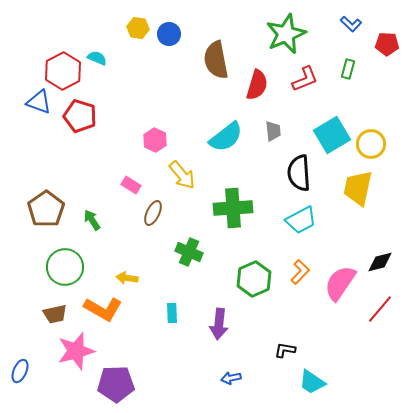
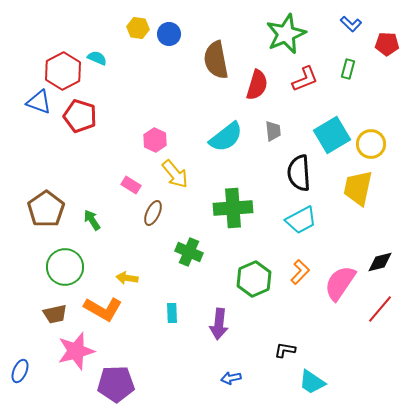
yellow arrow at (182, 175): moved 7 px left, 1 px up
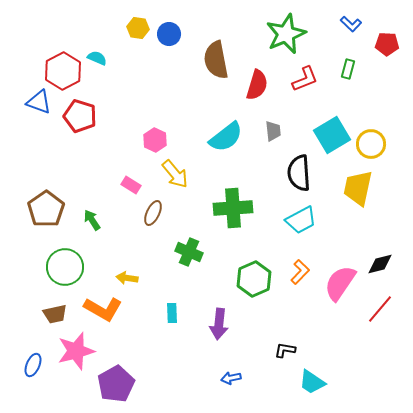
black diamond at (380, 262): moved 2 px down
blue ellipse at (20, 371): moved 13 px right, 6 px up
purple pentagon at (116, 384): rotated 27 degrees counterclockwise
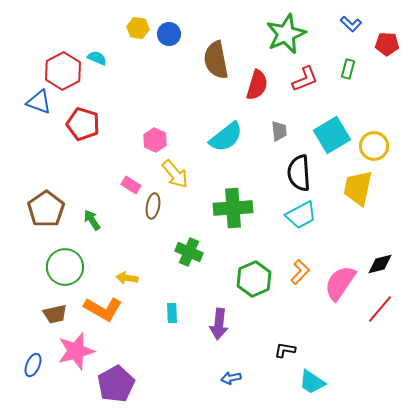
red pentagon at (80, 116): moved 3 px right, 8 px down
gray trapezoid at (273, 131): moved 6 px right
yellow circle at (371, 144): moved 3 px right, 2 px down
brown ellipse at (153, 213): moved 7 px up; rotated 15 degrees counterclockwise
cyan trapezoid at (301, 220): moved 5 px up
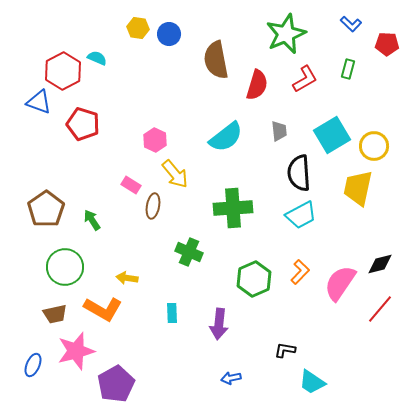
red L-shape at (305, 79): rotated 8 degrees counterclockwise
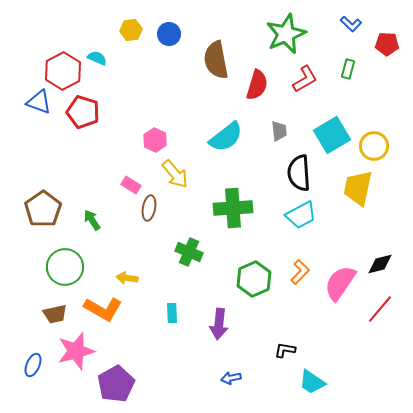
yellow hexagon at (138, 28): moved 7 px left, 2 px down; rotated 15 degrees counterclockwise
red pentagon at (83, 124): moved 12 px up
brown ellipse at (153, 206): moved 4 px left, 2 px down
brown pentagon at (46, 209): moved 3 px left
